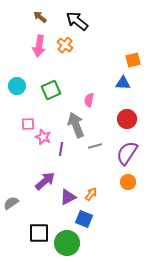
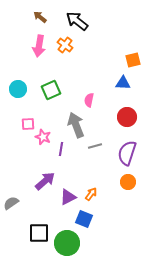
cyan circle: moved 1 px right, 3 px down
red circle: moved 2 px up
purple semicircle: rotated 15 degrees counterclockwise
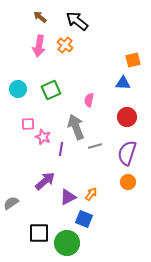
gray arrow: moved 2 px down
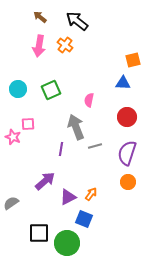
pink star: moved 30 px left
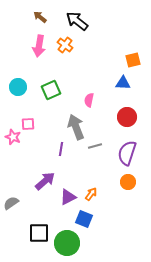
cyan circle: moved 2 px up
